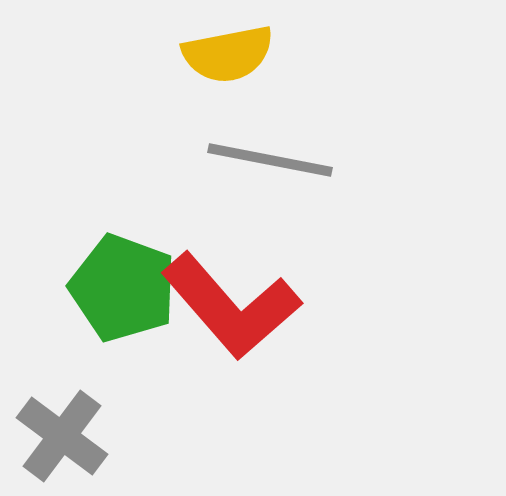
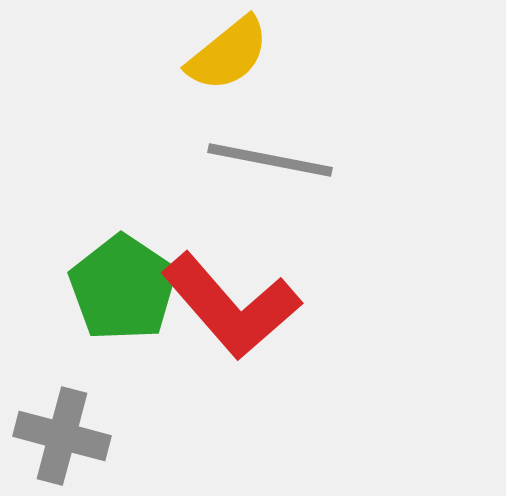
yellow semicircle: rotated 28 degrees counterclockwise
green pentagon: rotated 14 degrees clockwise
gray cross: rotated 22 degrees counterclockwise
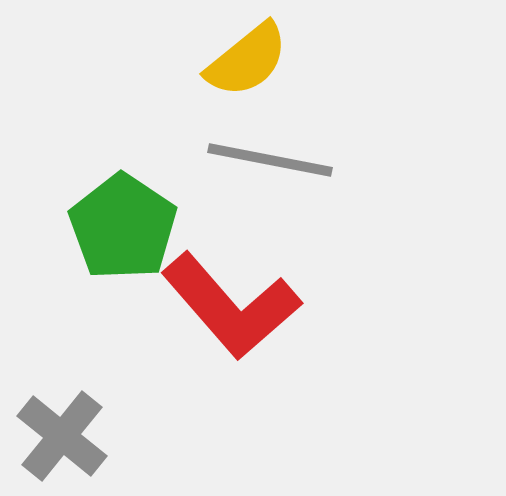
yellow semicircle: moved 19 px right, 6 px down
green pentagon: moved 61 px up
gray cross: rotated 24 degrees clockwise
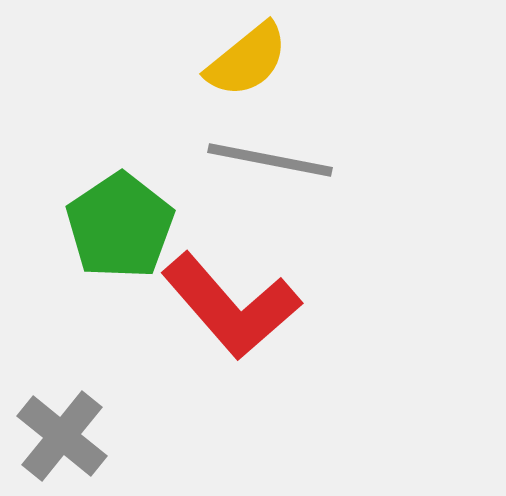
green pentagon: moved 3 px left, 1 px up; rotated 4 degrees clockwise
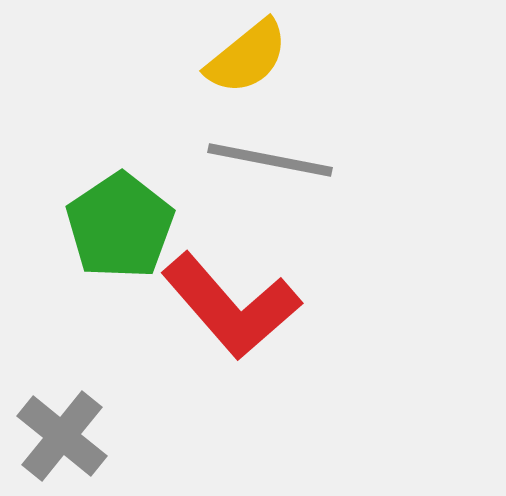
yellow semicircle: moved 3 px up
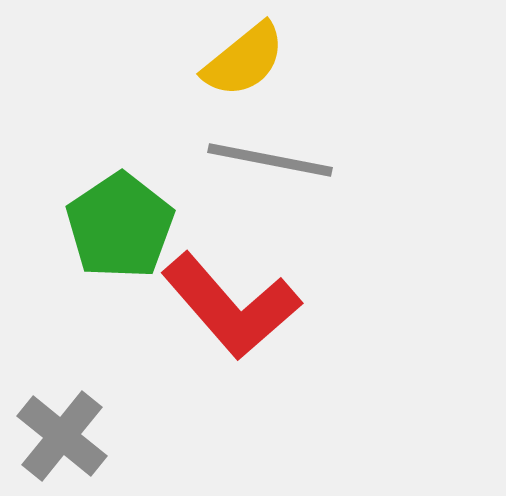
yellow semicircle: moved 3 px left, 3 px down
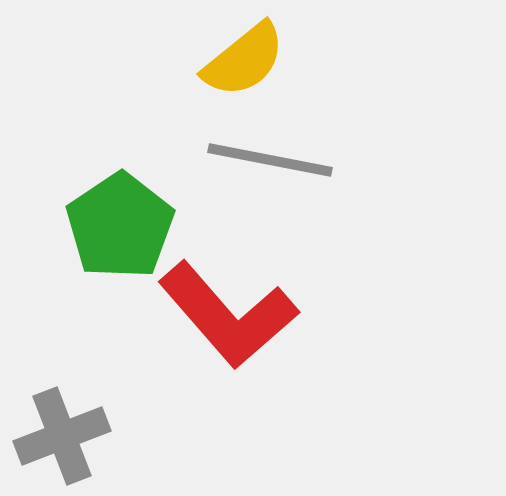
red L-shape: moved 3 px left, 9 px down
gray cross: rotated 30 degrees clockwise
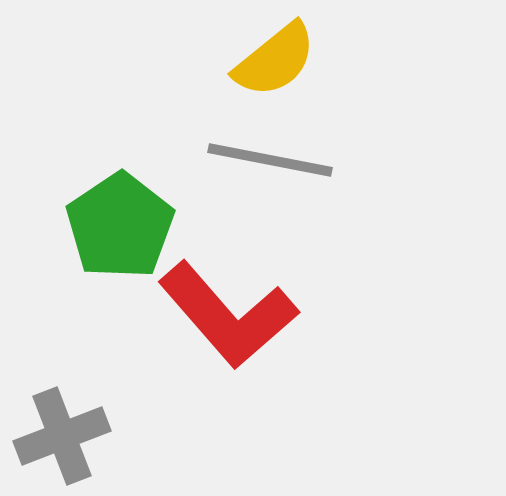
yellow semicircle: moved 31 px right
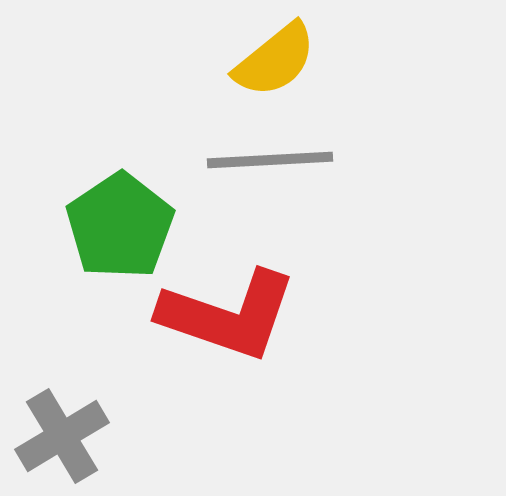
gray line: rotated 14 degrees counterclockwise
red L-shape: rotated 30 degrees counterclockwise
gray cross: rotated 10 degrees counterclockwise
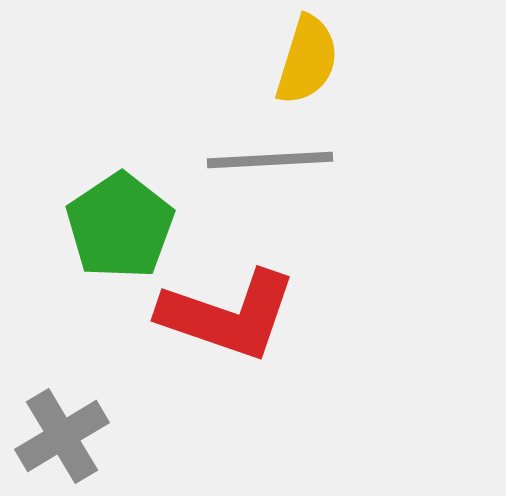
yellow semicircle: moved 32 px right; rotated 34 degrees counterclockwise
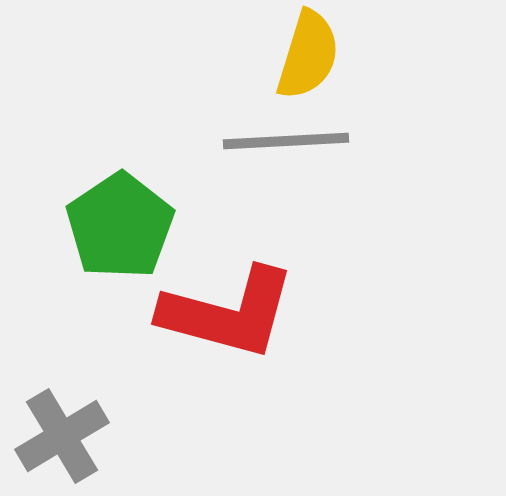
yellow semicircle: moved 1 px right, 5 px up
gray line: moved 16 px right, 19 px up
red L-shape: moved 2 px up; rotated 4 degrees counterclockwise
